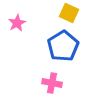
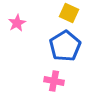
blue pentagon: moved 2 px right
pink cross: moved 2 px right, 2 px up
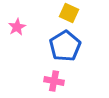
pink star: moved 4 px down
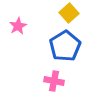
yellow square: rotated 24 degrees clockwise
pink star: moved 1 px right, 1 px up
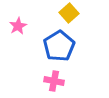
blue pentagon: moved 6 px left
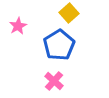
blue pentagon: moved 1 px up
pink cross: rotated 30 degrees clockwise
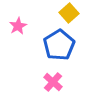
pink cross: moved 1 px left, 1 px down
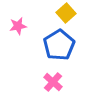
yellow square: moved 3 px left
pink star: rotated 18 degrees clockwise
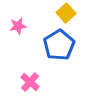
pink cross: moved 23 px left
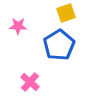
yellow square: rotated 24 degrees clockwise
pink star: rotated 12 degrees clockwise
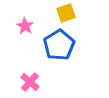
pink star: moved 7 px right; rotated 30 degrees clockwise
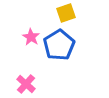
pink star: moved 6 px right, 11 px down
pink cross: moved 4 px left, 2 px down
